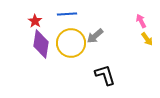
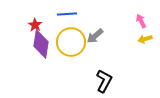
red star: moved 4 px down
yellow arrow: moved 2 px left; rotated 112 degrees clockwise
yellow circle: moved 1 px up
black L-shape: moved 1 px left, 6 px down; rotated 45 degrees clockwise
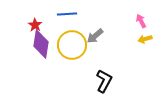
yellow circle: moved 1 px right, 3 px down
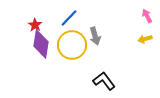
blue line: moved 2 px right, 4 px down; rotated 42 degrees counterclockwise
pink arrow: moved 6 px right, 5 px up
gray arrow: rotated 66 degrees counterclockwise
black L-shape: rotated 65 degrees counterclockwise
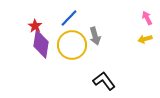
pink arrow: moved 2 px down
red star: moved 1 px down
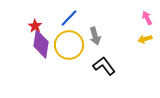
yellow circle: moved 3 px left
black L-shape: moved 15 px up
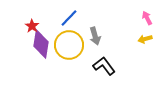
red star: moved 3 px left
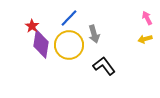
gray arrow: moved 1 px left, 2 px up
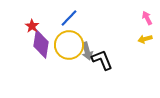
gray arrow: moved 7 px left, 17 px down
black L-shape: moved 2 px left, 6 px up; rotated 15 degrees clockwise
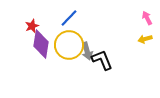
red star: rotated 16 degrees clockwise
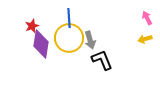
blue line: rotated 48 degrees counterclockwise
yellow circle: moved 7 px up
gray arrow: moved 3 px right, 11 px up
